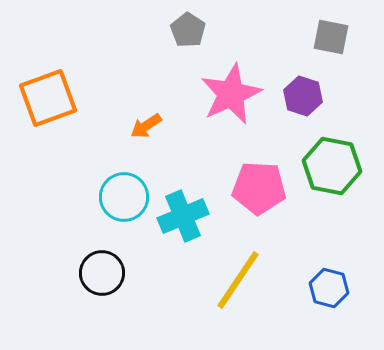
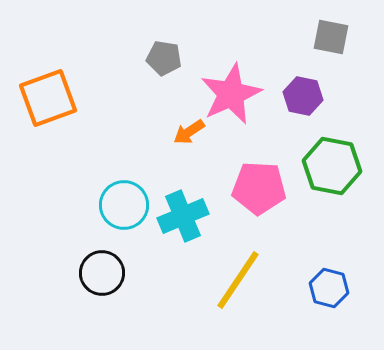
gray pentagon: moved 24 px left, 28 px down; rotated 24 degrees counterclockwise
purple hexagon: rotated 6 degrees counterclockwise
orange arrow: moved 43 px right, 6 px down
cyan circle: moved 8 px down
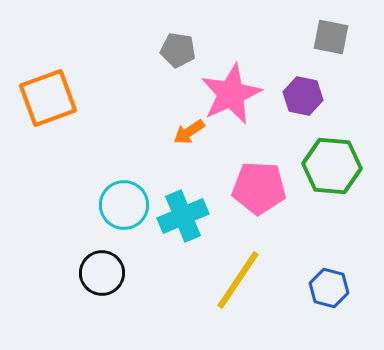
gray pentagon: moved 14 px right, 8 px up
green hexagon: rotated 6 degrees counterclockwise
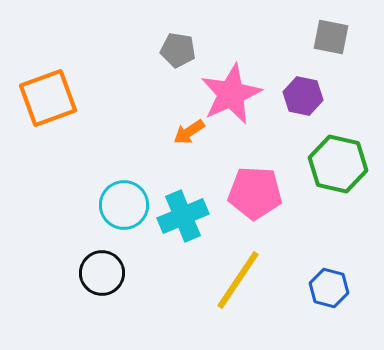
green hexagon: moved 6 px right, 2 px up; rotated 8 degrees clockwise
pink pentagon: moved 4 px left, 5 px down
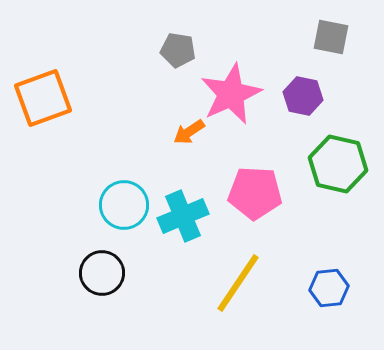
orange square: moved 5 px left
yellow line: moved 3 px down
blue hexagon: rotated 21 degrees counterclockwise
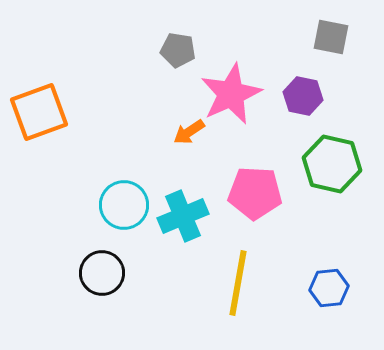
orange square: moved 4 px left, 14 px down
green hexagon: moved 6 px left
yellow line: rotated 24 degrees counterclockwise
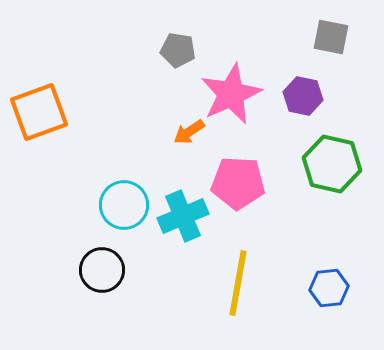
pink pentagon: moved 17 px left, 10 px up
black circle: moved 3 px up
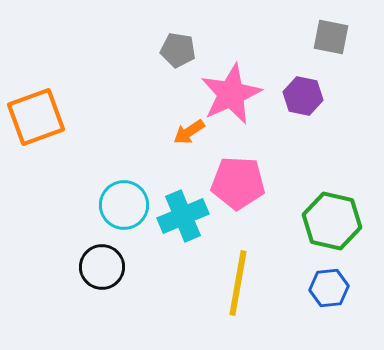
orange square: moved 3 px left, 5 px down
green hexagon: moved 57 px down
black circle: moved 3 px up
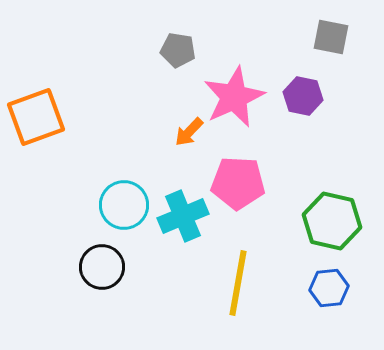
pink star: moved 3 px right, 3 px down
orange arrow: rotated 12 degrees counterclockwise
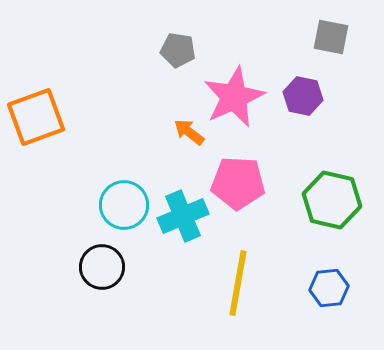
orange arrow: rotated 84 degrees clockwise
green hexagon: moved 21 px up
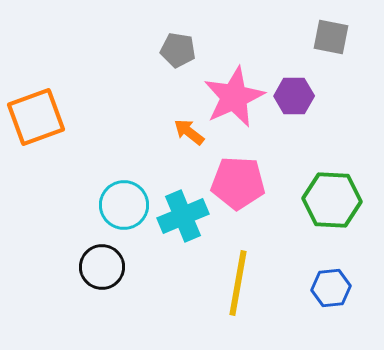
purple hexagon: moved 9 px left; rotated 12 degrees counterclockwise
green hexagon: rotated 10 degrees counterclockwise
blue hexagon: moved 2 px right
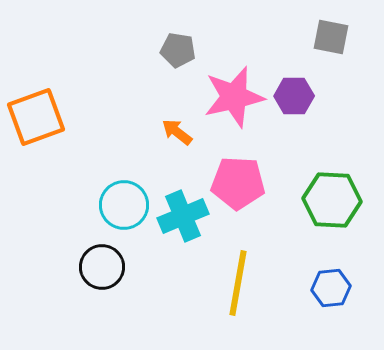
pink star: rotated 12 degrees clockwise
orange arrow: moved 12 px left
